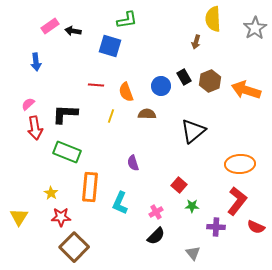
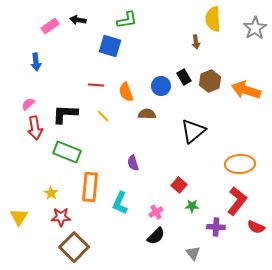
black arrow: moved 5 px right, 11 px up
brown arrow: rotated 24 degrees counterclockwise
yellow line: moved 8 px left; rotated 64 degrees counterclockwise
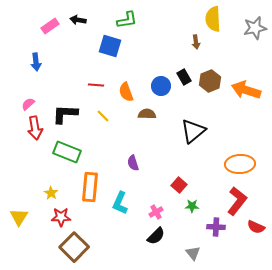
gray star: rotated 20 degrees clockwise
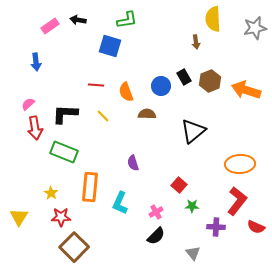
green rectangle: moved 3 px left
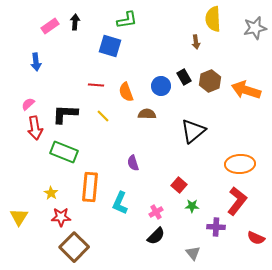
black arrow: moved 3 px left, 2 px down; rotated 84 degrees clockwise
red semicircle: moved 11 px down
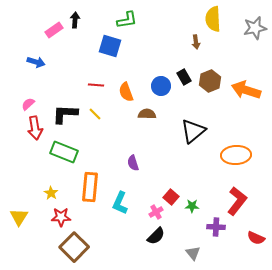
black arrow: moved 2 px up
pink rectangle: moved 4 px right, 4 px down
blue arrow: rotated 66 degrees counterclockwise
yellow line: moved 8 px left, 2 px up
orange ellipse: moved 4 px left, 9 px up
red square: moved 8 px left, 12 px down
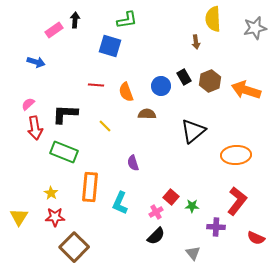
yellow line: moved 10 px right, 12 px down
red star: moved 6 px left
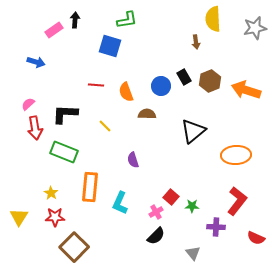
purple semicircle: moved 3 px up
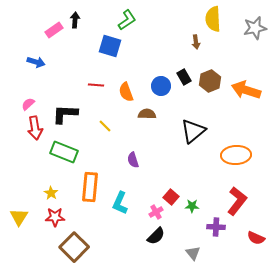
green L-shape: rotated 25 degrees counterclockwise
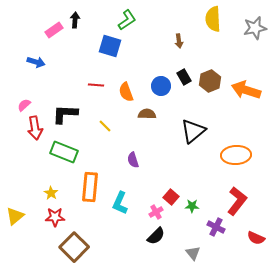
brown arrow: moved 17 px left, 1 px up
pink semicircle: moved 4 px left, 1 px down
yellow triangle: moved 4 px left, 1 px up; rotated 18 degrees clockwise
purple cross: rotated 24 degrees clockwise
